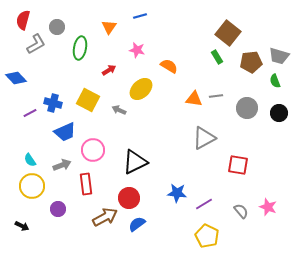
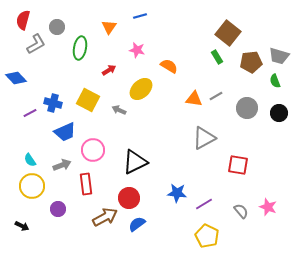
gray line at (216, 96): rotated 24 degrees counterclockwise
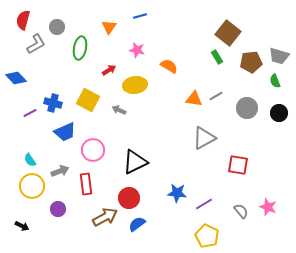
yellow ellipse at (141, 89): moved 6 px left, 4 px up; rotated 35 degrees clockwise
gray arrow at (62, 165): moved 2 px left, 6 px down
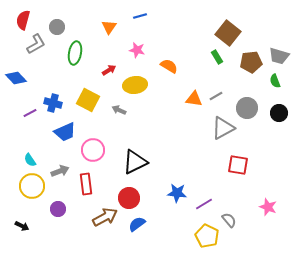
green ellipse at (80, 48): moved 5 px left, 5 px down
gray triangle at (204, 138): moved 19 px right, 10 px up
gray semicircle at (241, 211): moved 12 px left, 9 px down
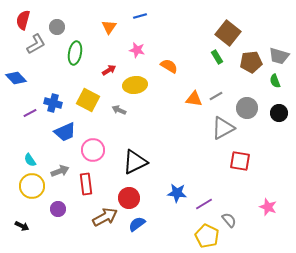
red square at (238, 165): moved 2 px right, 4 px up
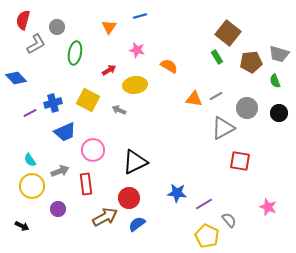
gray trapezoid at (279, 56): moved 2 px up
blue cross at (53, 103): rotated 30 degrees counterclockwise
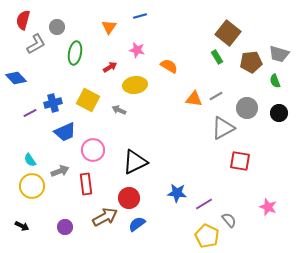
red arrow at (109, 70): moved 1 px right, 3 px up
purple circle at (58, 209): moved 7 px right, 18 px down
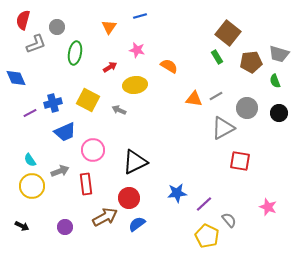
gray L-shape at (36, 44): rotated 10 degrees clockwise
blue diamond at (16, 78): rotated 20 degrees clockwise
blue star at (177, 193): rotated 12 degrees counterclockwise
purple line at (204, 204): rotated 12 degrees counterclockwise
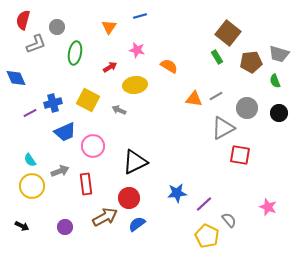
pink circle at (93, 150): moved 4 px up
red square at (240, 161): moved 6 px up
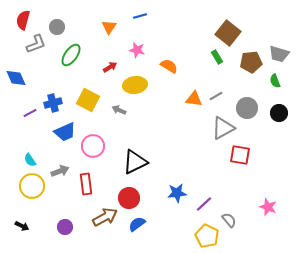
green ellipse at (75, 53): moved 4 px left, 2 px down; rotated 25 degrees clockwise
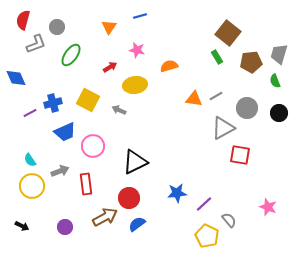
gray trapezoid at (279, 54): rotated 90 degrees clockwise
orange semicircle at (169, 66): rotated 48 degrees counterclockwise
